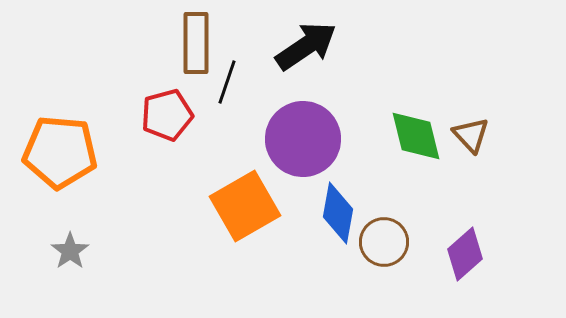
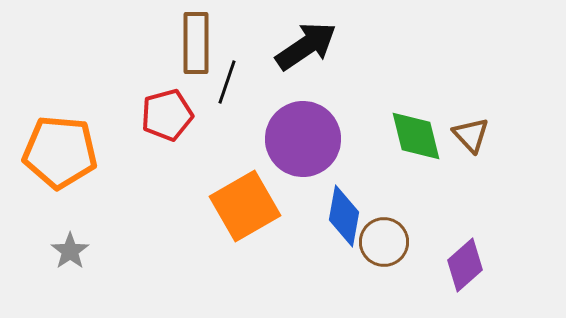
blue diamond: moved 6 px right, 3 px down
purple diamond: moved 11 px down
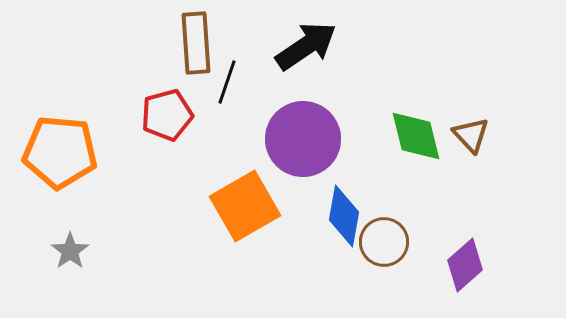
brown rectangle: rotated 4 degrees counterclockwise
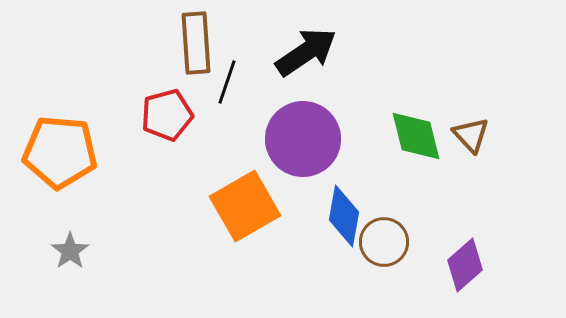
black arrow: moved 6 px down
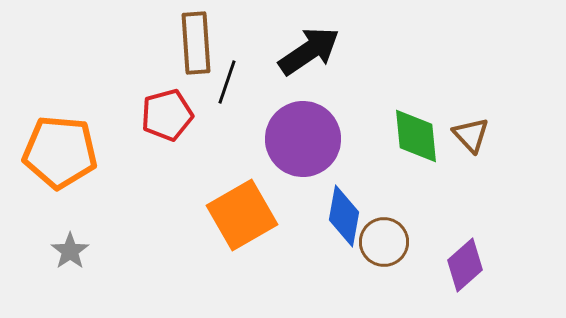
black arrow: moved 3 px right, 1 px up
green diamond: rotated 8 degrees clockwise
orange square: moved 3 px left, 9 px down
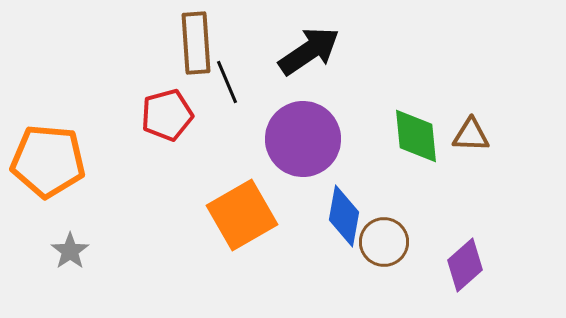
black line: rotated 42 degrees counterclockwise
brown triangle: rotated 45 degrees counterclockwise
orange pentagon: moved 12 px left, 9 px down
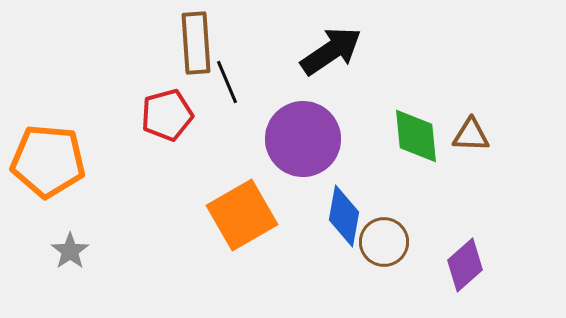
black arrow: moved 22 px right
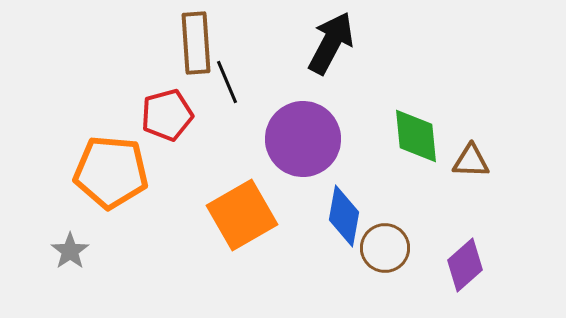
black arrow: moved 8 px up; rotated 28 degrees counterclockwise
brown triangle: moved 26 px down
orange pentagon: moved 63 px right, 11 px down
brown circle: moved 1 px right, 6 px down
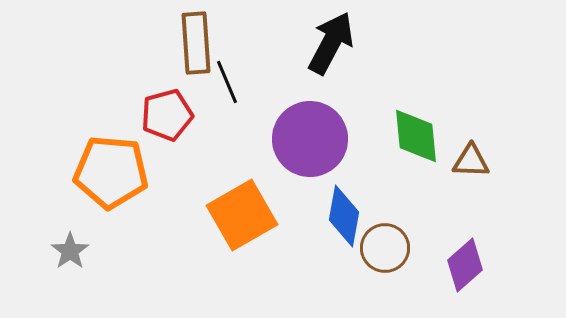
purple circle: moved 7 px right
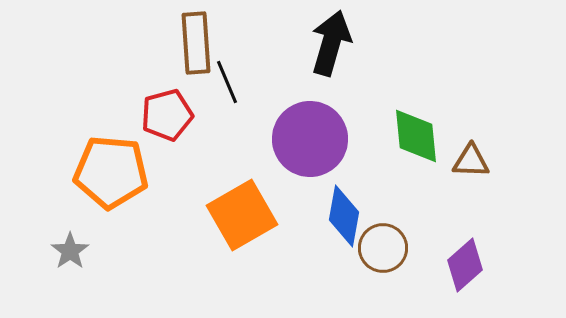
black arrow: rotated 12 degrees counterclockwise
brown circle: moved 2 px left
